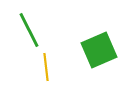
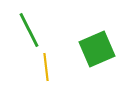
green square: moved 2 px left, 1 px up
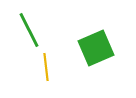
green square: moved 1 px left, 1 px up
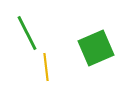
green line: moved 2 px left, 3 px down
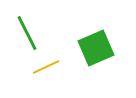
yellow line: rotated 72 degrees clockwise
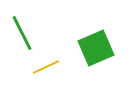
green line: moved 5 px left
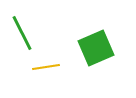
yellow line: rotated 16 degrees clockwise
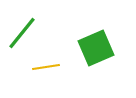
green line: rotated 66 degrees clockwise
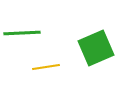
green line: rotated 48 degrees clockwise
